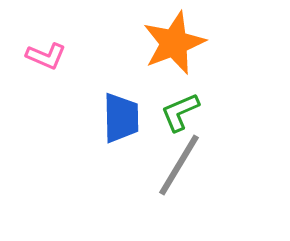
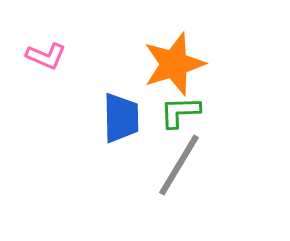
orange star: moved 21 px down; rotated 4 degrees clockwise
green L-shape: rotated 21 degrees clockwise
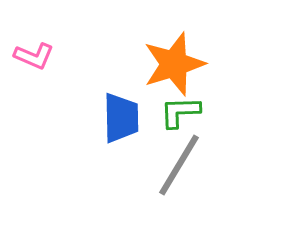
pink L-shape: moved 12 px left
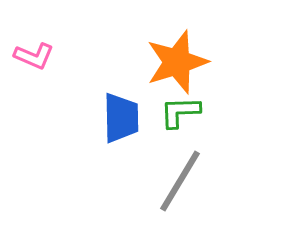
orange star: moved 3 px right, 2 px up
gray line: moved 1 px right, 16 px down
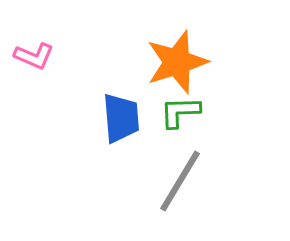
blue trapezoid: rotated 4 degrees counterclockwise
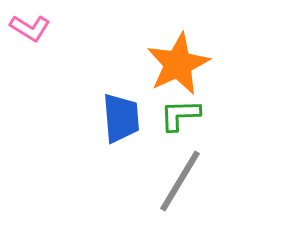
pink L-shape: moved 4 px left, 28 px up; rotated 9 degrees clockwise
orange star: moved 1 px right, 2 px down; rotated 8 degrees counterclockwise
green L-shape: moved 3 px down
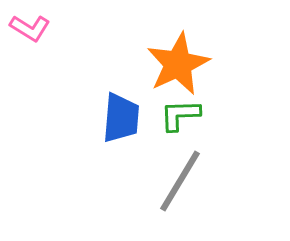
blue trapezoid: rotated 10 degrees clockwise
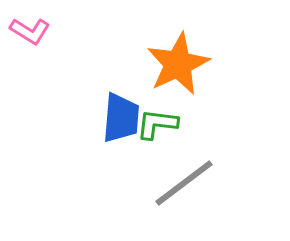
pink L-shape: moved 3 px down
green L-shape: moved 23 px left, 9 px down; rotated 9 degrees clockwise
gray line: moved 4 px right, 2 px down; rotated 22 degrees clockwise
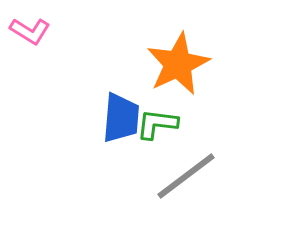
gray line: moved 2 px right, 7 px up
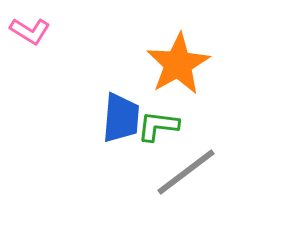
orange star: rotated 4 degrees counterclockwise
green L-shape: moved 1 px right, 2 px down
gray line: moved 4 px up
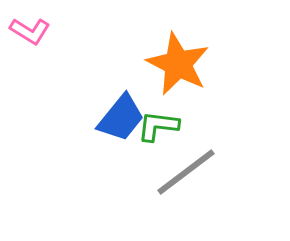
orange star: rotated 16 degrees counterclockwise
blue trapezoid: rotated 34 degrees clockwise
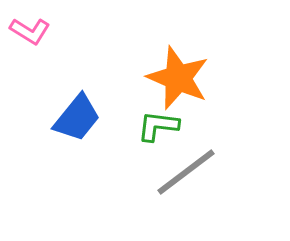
orange star: moved 14 px down; rotated 4 degrees counterclockwise
blue trapezoid: moved 44 px left
